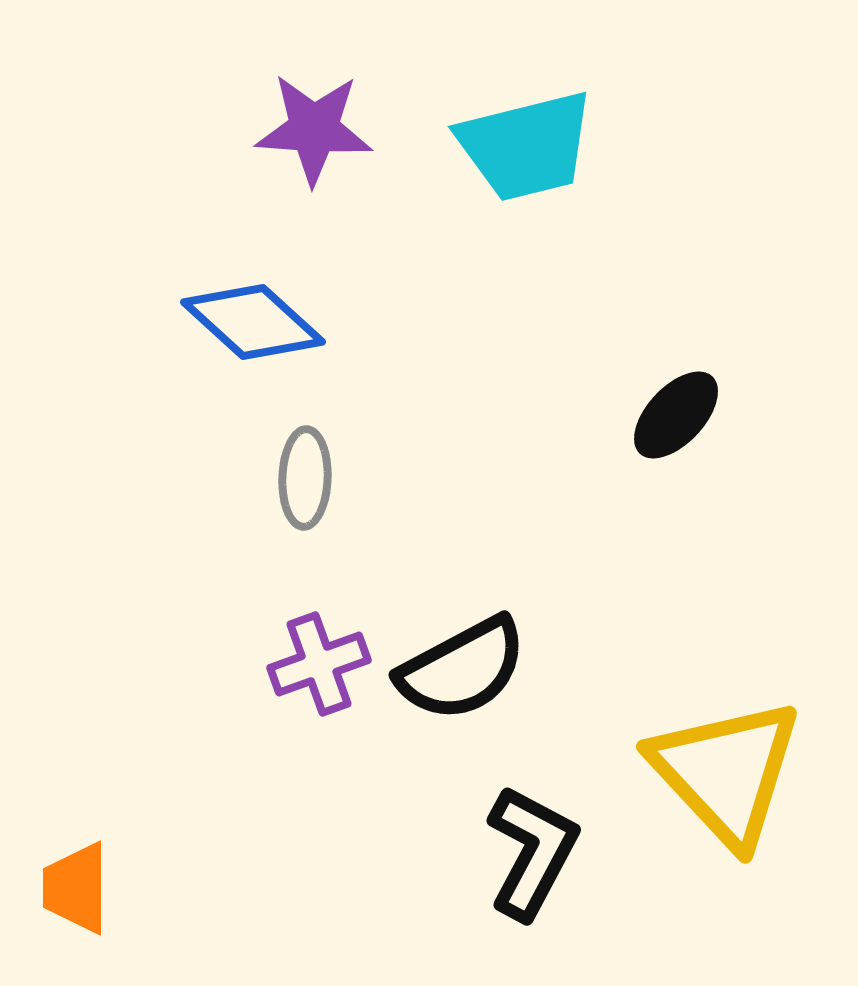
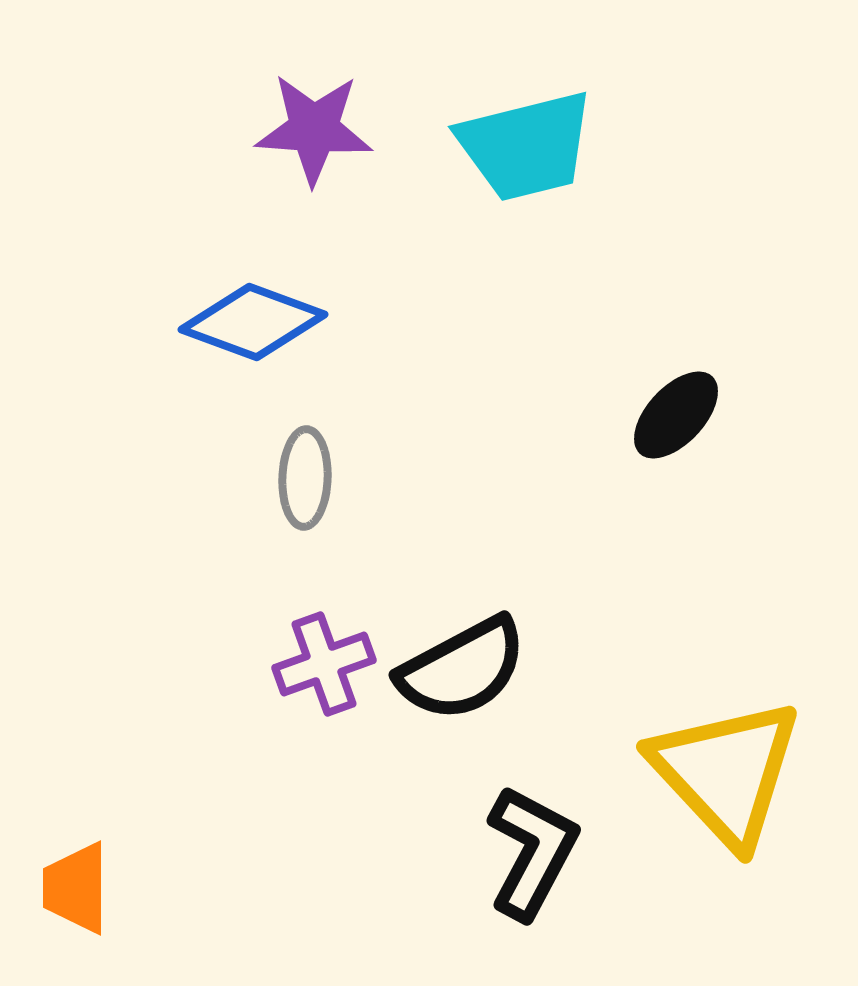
blue diamond: rotated 22 degrees counterclockwise
purple cross: moved 5 px right
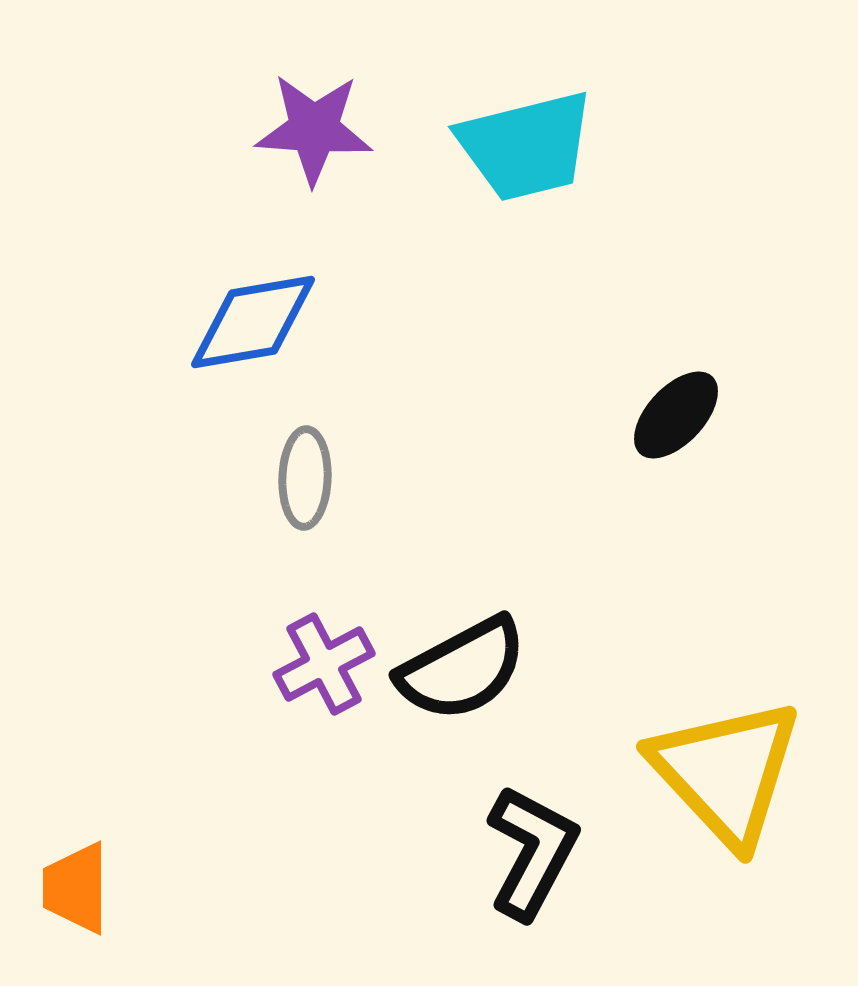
blue diamond: rotated 30 degrees counterclockwise
purple cross: rotated 8 degrees counterclockwise
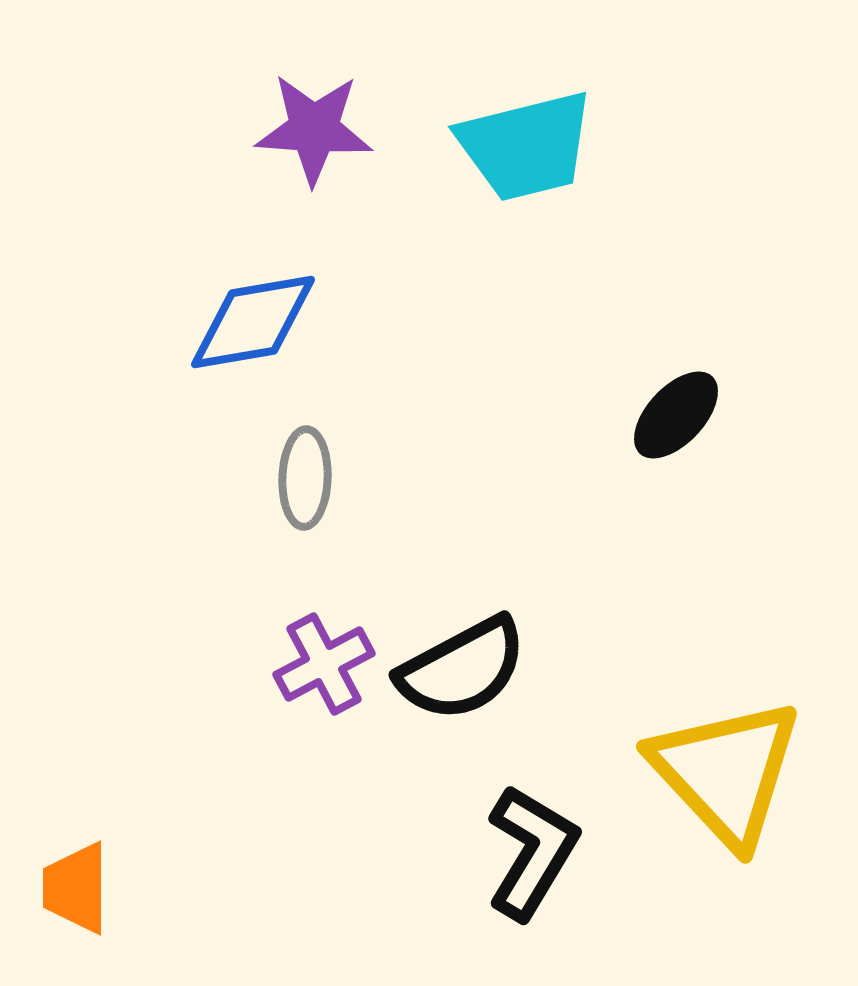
black L-shape: rotated 3 degrees clockwise
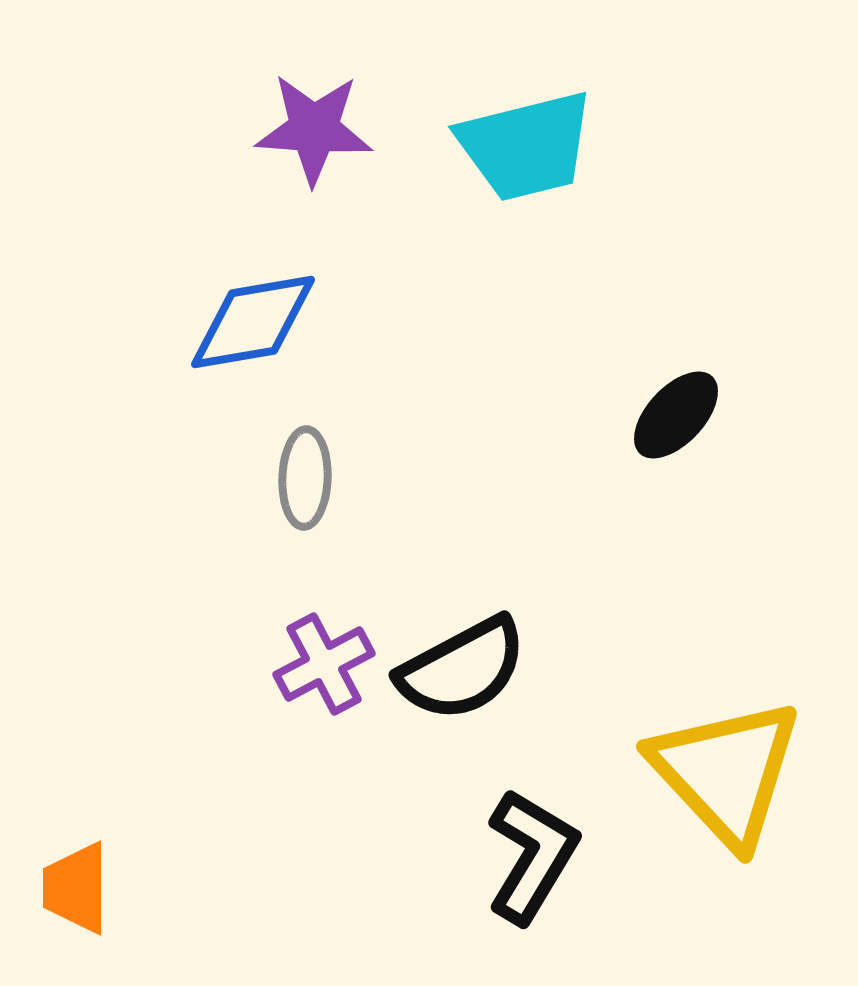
black L-shape: moved 4 px down
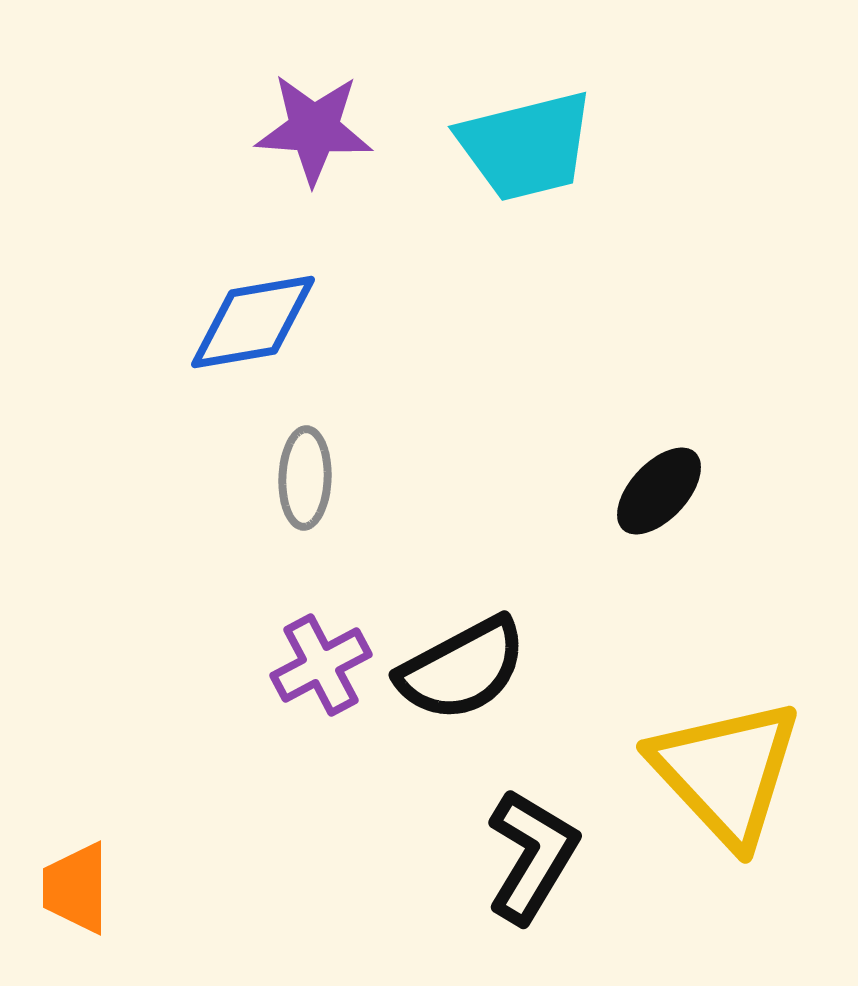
black ellipse: moved 17 px left, 76 px down
purple cross: moved 3 px left, 1 px down
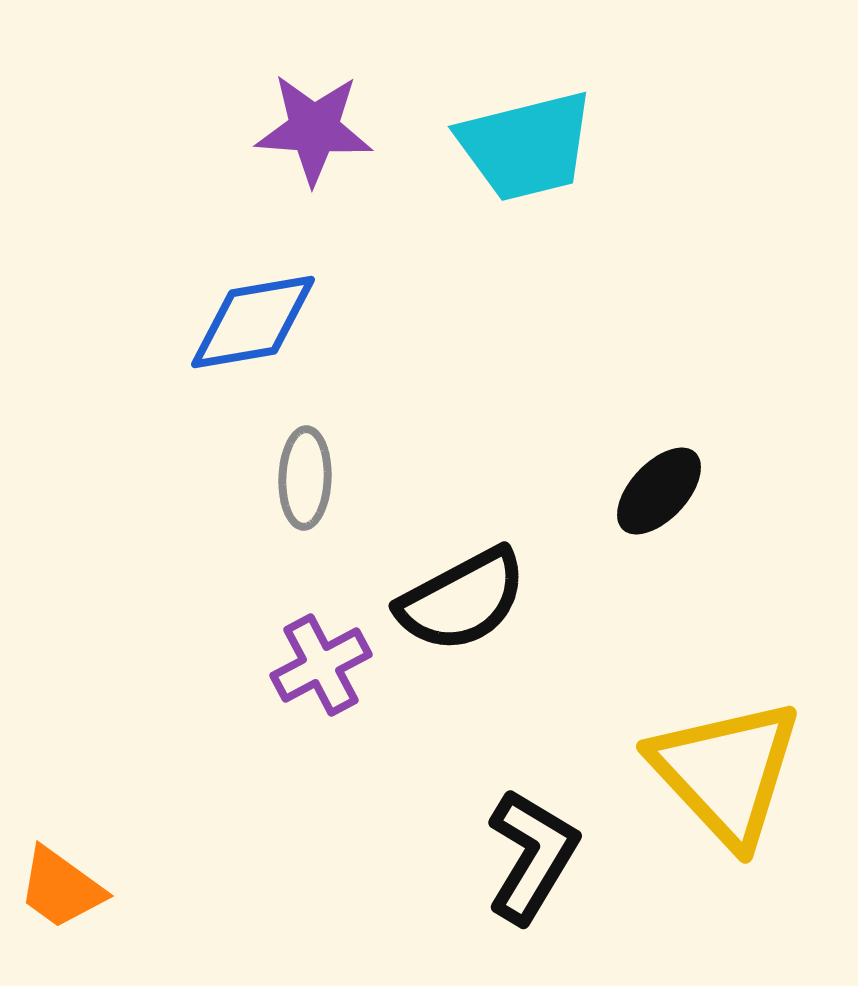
black semicircle: moved 69 px up
orange trapezoid: moved 15 px left; rotated 54 degrees counterclockwise
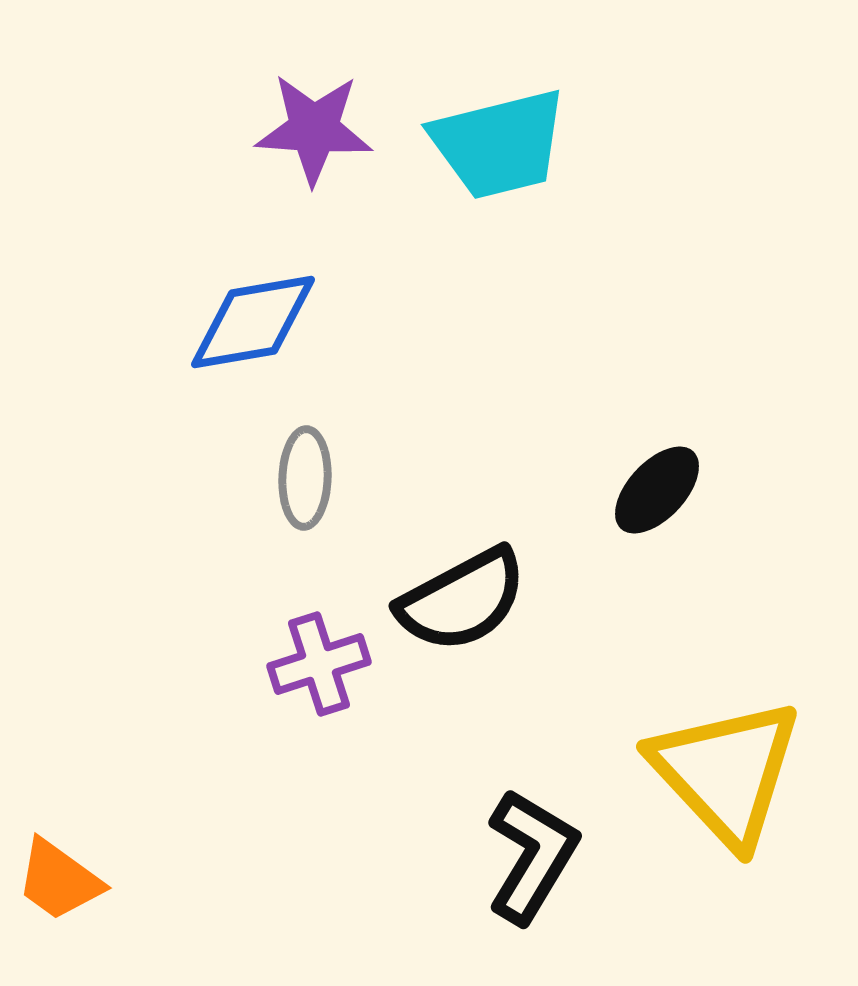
cyan trapezoid: moved 27 px left, 2 px up
black ellipse: moved 2 px left, 1 px up
purple cross: moved 2 px left, 1 px up; rotated 10 degrees clockwise
orange trapezoid: moved 2 px left, 8 px up
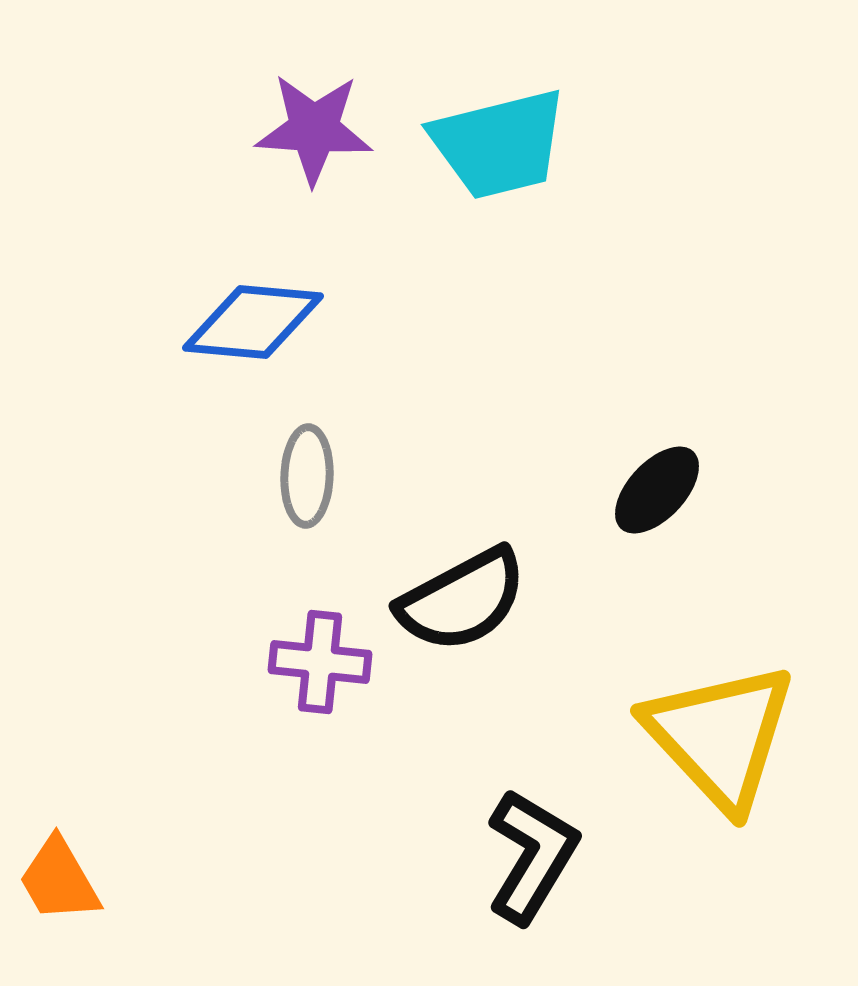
blue diamond: rotated 15 degrees clockwise
gray ellipse: moved 2 px right, 2 px up
purple cross: moved 1 px right, 2 px up; rotated 24 degrees clockwise
yellow triangle: moved 6 px left, 36 px up
orange trapezoid: rotated 24 degrees clockwise
